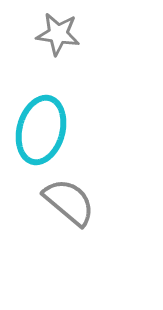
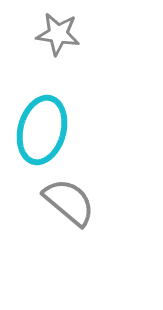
cyan ellipse: moved 1 px right
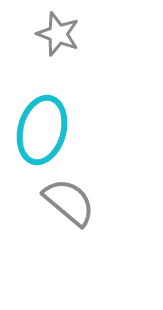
gray star: rotated 12 degrees clockwise
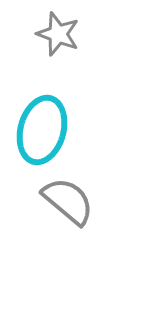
gray semicircle: moved 1 px left, 1 px up
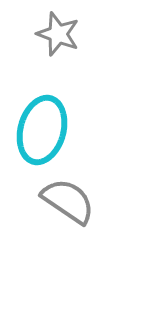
gray semicircle: rotated 6 degrees counterclockwise
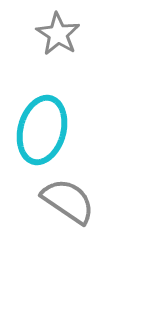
gray star: rotated 12 degrees clockwise
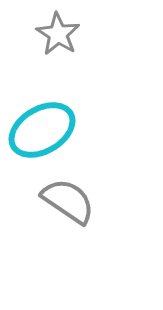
cyan ellipse: rotated 44 degrees clockwise
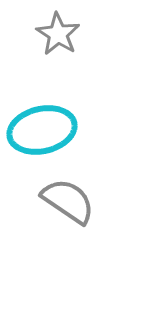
cyan ellipse: rotated 18 degrees clockwise
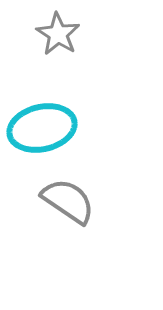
cyan ellipse: moved 2 px up
